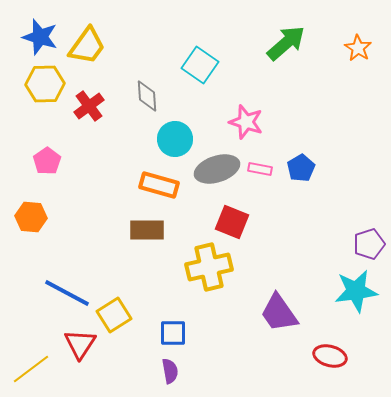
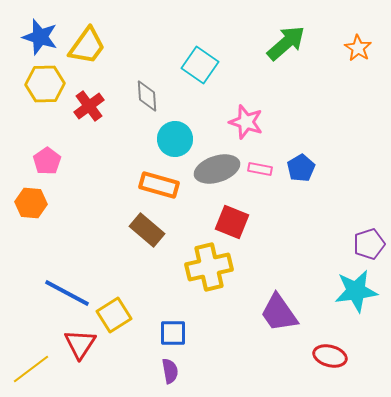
orange hexagon: moved 14 px up
brown rectangle: rotated 40 degrees clockwise
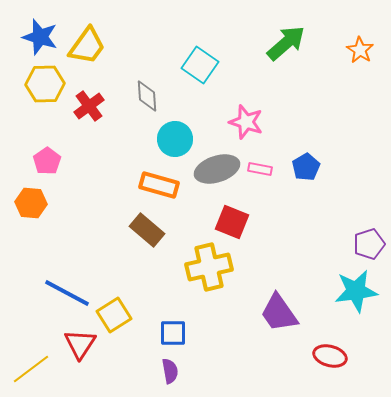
orange star: moved 2 px right, 2 px down
blue pentagon: moved 5 px right, 1 px up
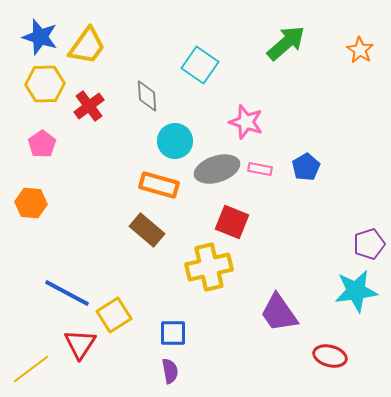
cyan circle: moved 2 px down
pink pentagon: moved 5 px left, 17 px up
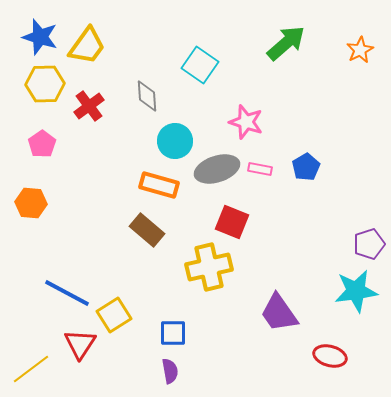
orange star: rotated 12 degrees clockwise
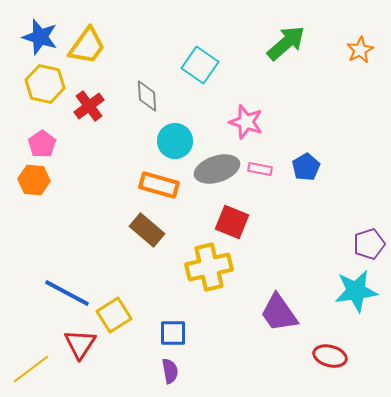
yellow hexagon: rotated 15 degrees clockwise
orange hexagon: moved 3 px right, 23 px up
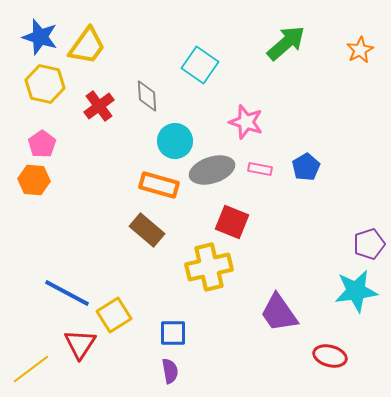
red cross: moved 10 px right
gray ellipse: moved 5 px left, 1 px down
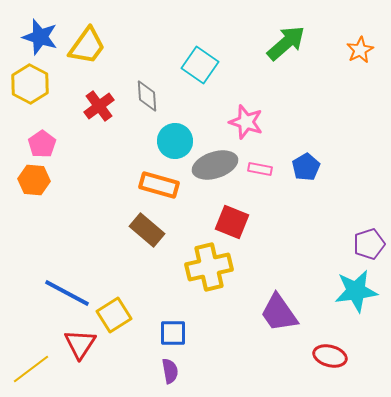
yellow hexagon: moved 15 px left; rotated 15 degrees clockwise
gray ellipse: moved 3 px right, 5 px up
